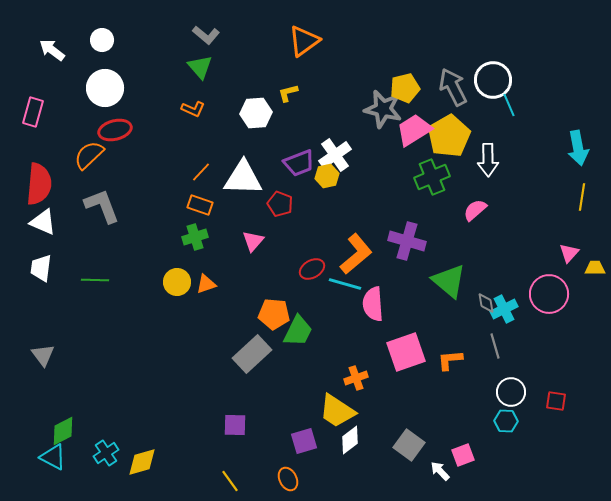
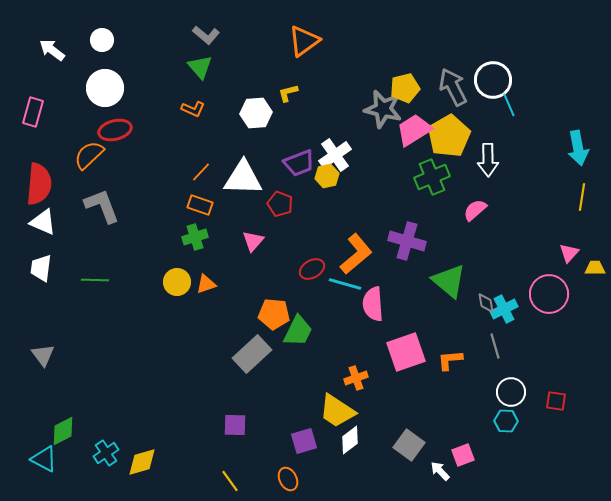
cyan triangle at (53, 457): moved 9 px left, 2 px down
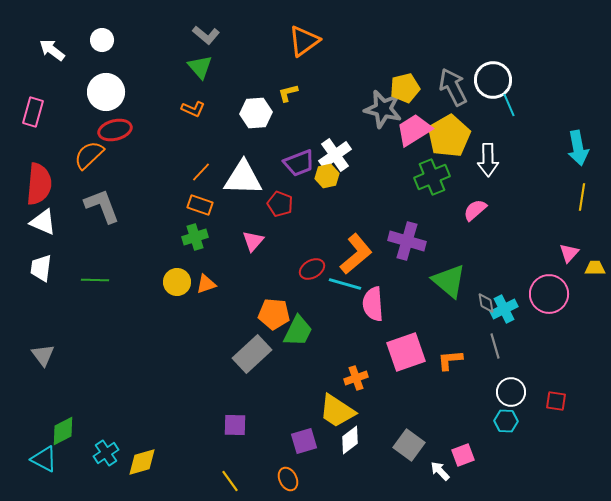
white circle at (105, 88): moved 1 px right, 4 px down
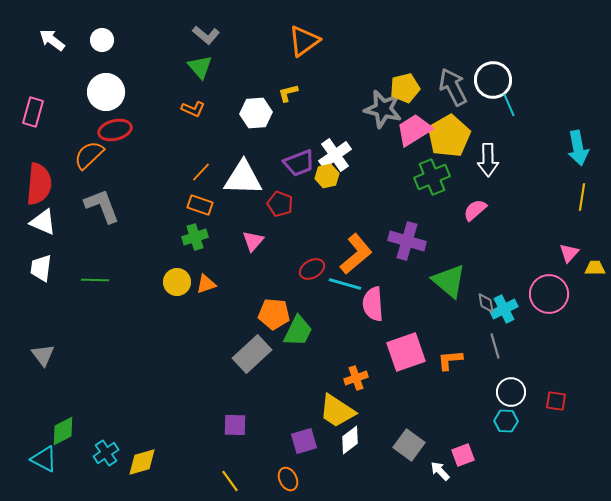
white arrow at (52, 50): moved 10 px up
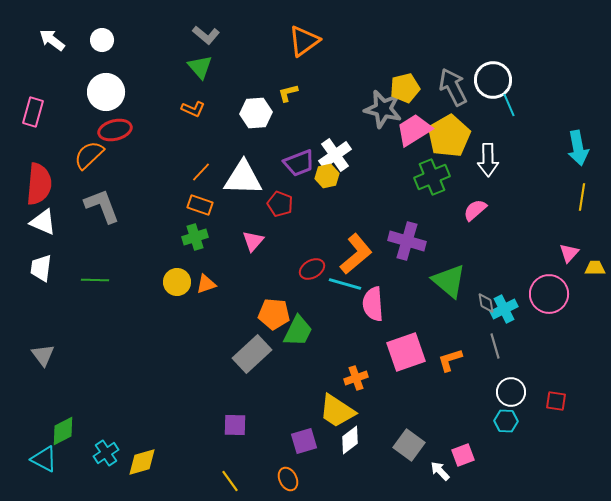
orange L-shape at (450, 360): rotated 12 degrees counterclockwise
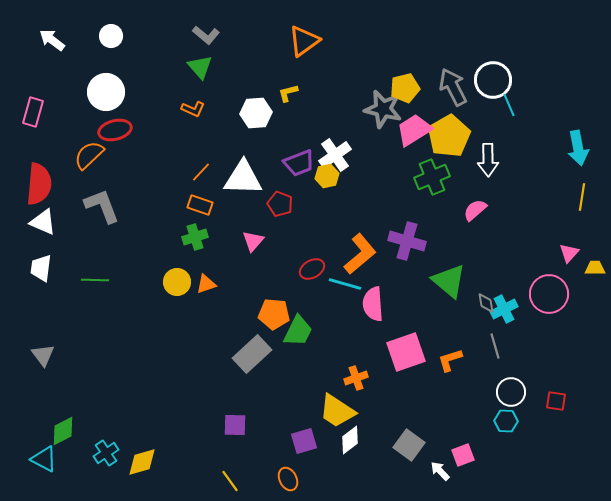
white circle at (102, 40): moved 9 px right, 4 px up
orange L-shape at (356, 254): moved 4 px right
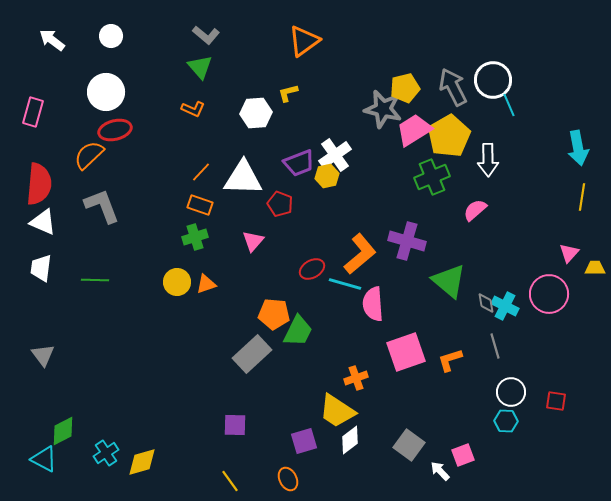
cyan cross at (504, 309): moved 1 px right, 3 px up; rotated 36 degrees counterclockwise
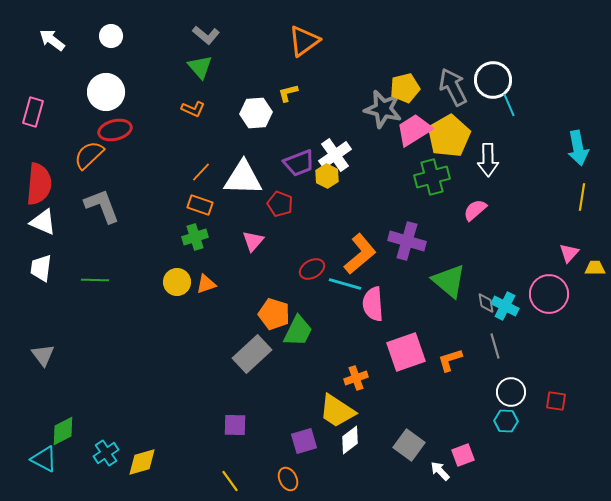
yellow hexagon at (327, 176): rotated 20 degrees counterclockwise
green cross at (432, 177): rotated 8 degrees clockwise
orange pentagon at (274, 314): rotated 12 degrees clockwise
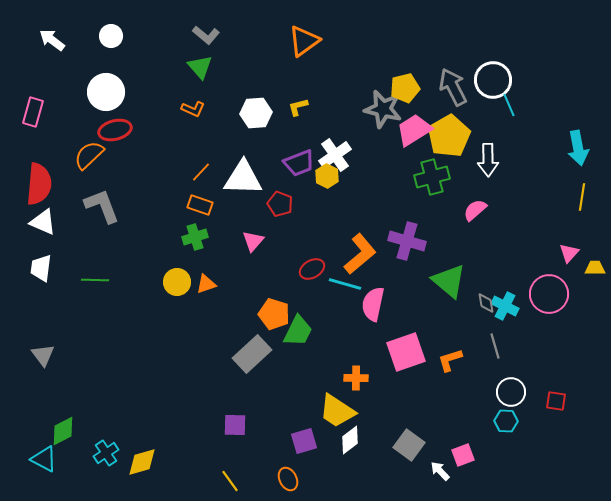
yellow L-shape at (288, 93): moved 10 px right, 14 px down
pink semicircle at (373, 304): rotated 16 degrees clockwise
orange cross at (356, 378): rotated 20 degrees clockwise
